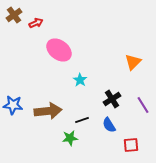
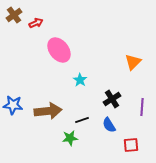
pink ellipse: rotated 15 degrees clockwise
purple line: moved 1 px left, 2 px down; rotated 36 degrees clockwise
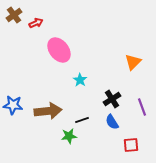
purple line: rotated 24 degrees counterclockwise
blue semicircle: moved 3 px right, 3 px up
green star: moved 1 px left, 2 px up
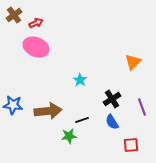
pink ellipse: moved 23 px left, 3 px up; rotated 30 degrees counterclockwise
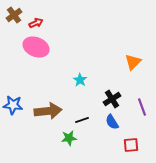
green star: moved 2 px down
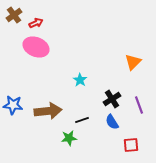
purple line: moved 3 px left, 2 px up
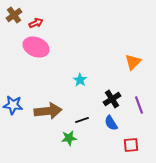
blue semicircle: moved 1 px left, 1 px down
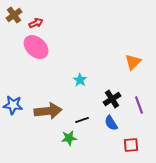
pink ellipse: rotated 20 degrees clockwise
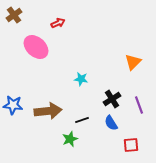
red arrow: moved 22 px right
cyan star: moved 1 px right, 1 px up; rotated 24 degrees counterclockwise
green star: moved 1 px right, 1 px down; rotated 14 degrees counterclockwise
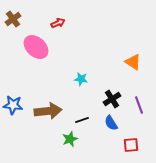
brown cross: moved 1 px left, 4 px down
orange triangle: rotated 42 degrees counterclockwise
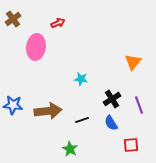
pink ellipse: rotated 55 degrees clockwise
orange triangle: rotated 36 degrees clockwise
green star: moved 10 px down; rotated 21 degrees counterclockwise
